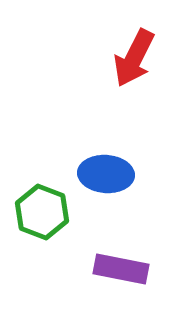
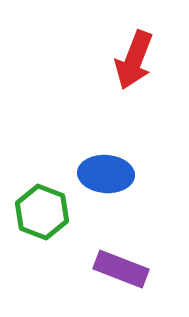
red arrow: moved 2 px down; rotated 6 degrees counterclockwise
purple rectangle: rotated 10 degrees clockwise
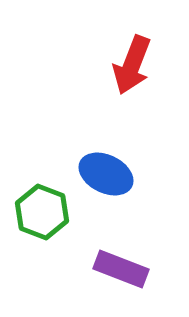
red arrow: moved 2 px left, 5 px down
blue ellipse: rotated 22 degrees clockwise
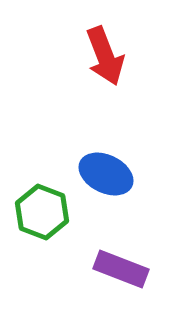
red arrow: moved 27 px left, 9 px up; rotated 42 degrees counterclockwise
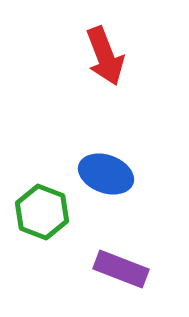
blue ellipse: rotated 6 degrees counterclockwise
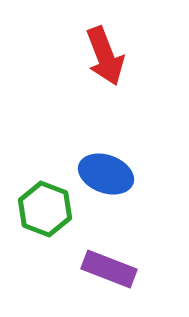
green hexagon: moved 3 px right, 3 px up
purple rectangle: moved 12 px left
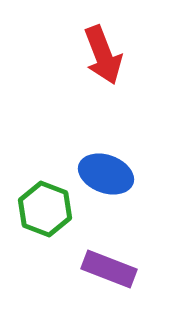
red arrow: moved 2 px left, 1 px up
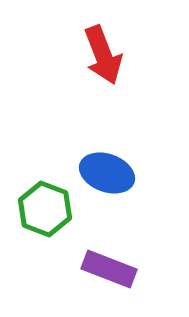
blue ellipse: moved 1 px right, 1 px up
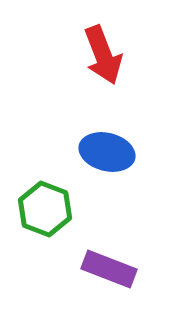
blue ellipse: moved 21 px up; rotated 6 degrees counterclockwise
